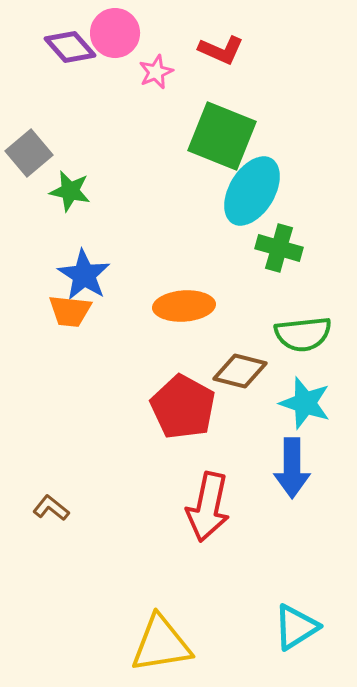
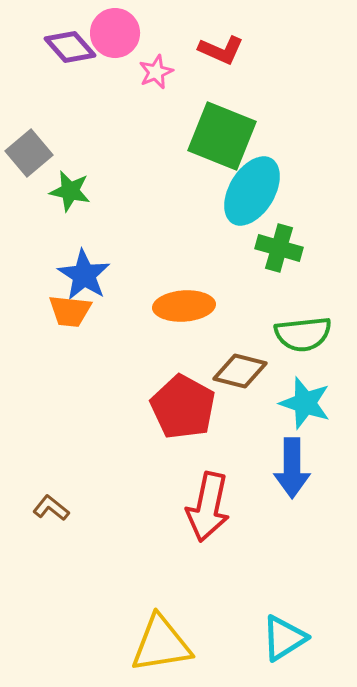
cyan triangle: moved 12 px left, 11 px down
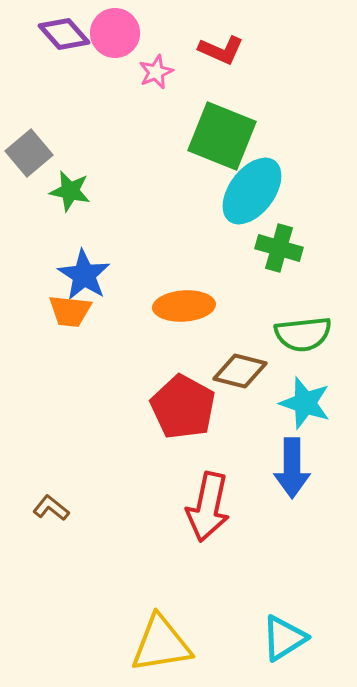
purple diamond: moved 6 px left, 13 px up
cyan ellipse: rotated 6 degrees clockwise
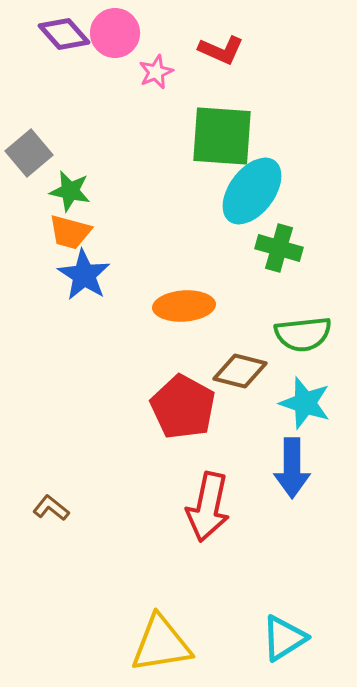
green square: rotated 18 degrees counterclockwise
orange trapezoid: moved 79 px up; rotated 9 degrees clockwise
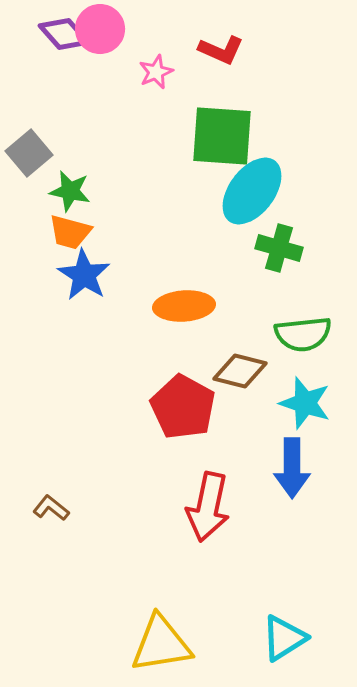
pink circle: moved 15 px left, 4 px up
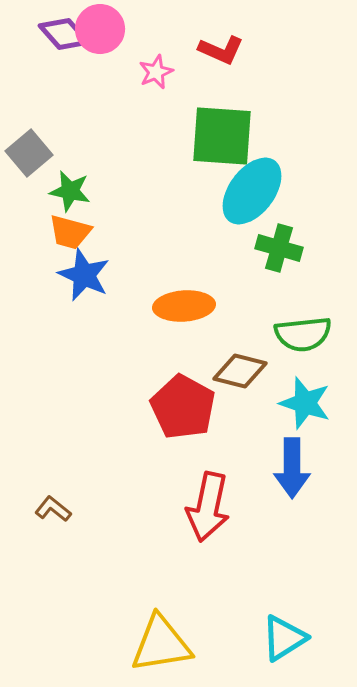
blue star: rotated 8 degrees counterclockwise
brown L-shape: moved 2 px right, 1 px down
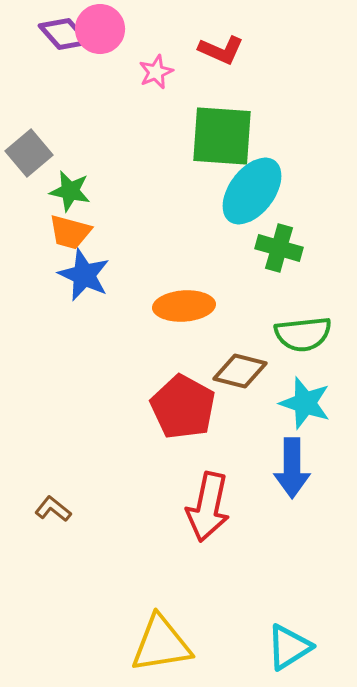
cyan triangle: moved 5 px right, 9 px down
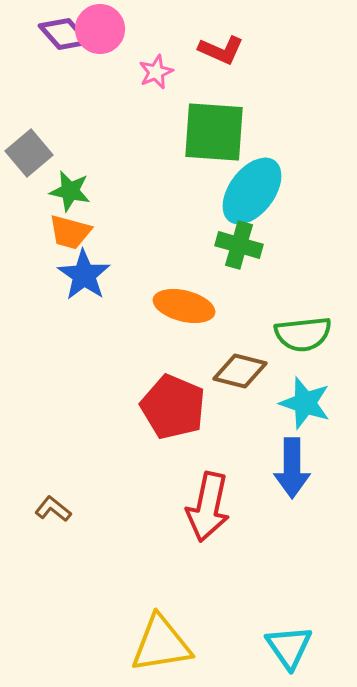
green square: moved 8 px left, 4 px up
green cross: moved 40 px left, 3 px up
blue star: rotated 10 degrees clockwise
orange ellipse: rotated 18 degrees clockwise
red pentagon: moved 10 px left; rotated 6 degrees counterclockwise
cyan triangle: rotated 33 degrees counterclockwise
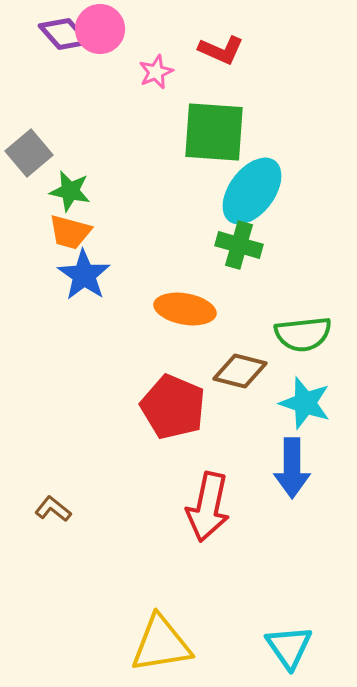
orange ellipse: moved 1 px right, 3 px down; rotated 4 degrees counterclockwise
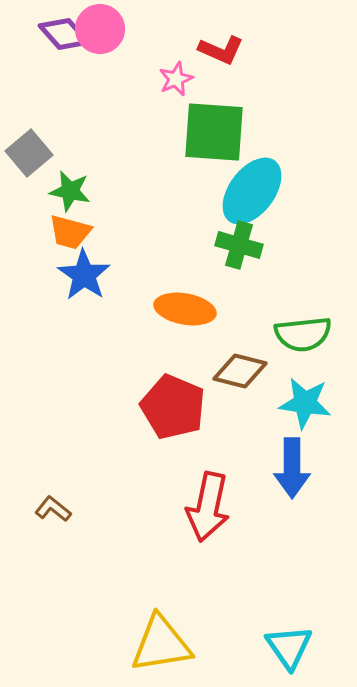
pink star: moved 20 px right, 7 px down
cyan star: rotated 10 degrees counterclockwise
